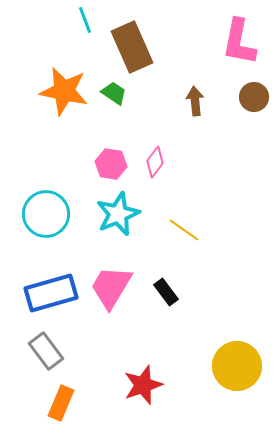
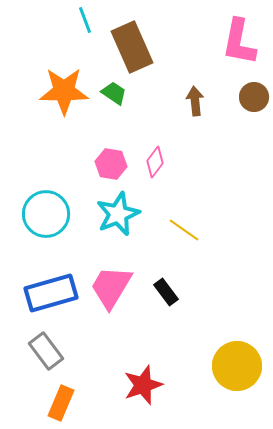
orange star: rotated 12 degrees counterclockwise
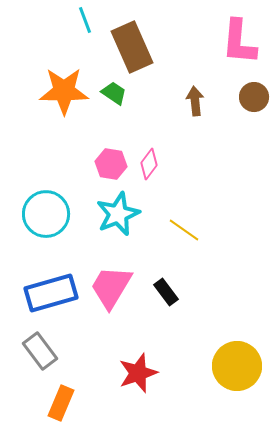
pink L-shape: rotated 6 degrees counterclockwise
pink diamond: moved 6 px left, 2 px down
gray rectangle: moved 6 px left
red star: moved 5 px left, 12 px up
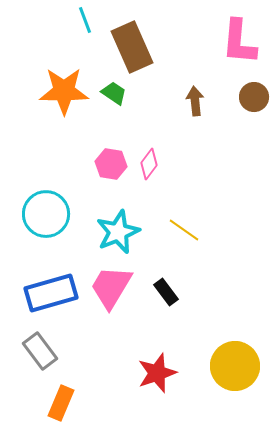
cyan star: moved 18 px down
yellow circle: moved 2 px left
red star: moved 19 px right
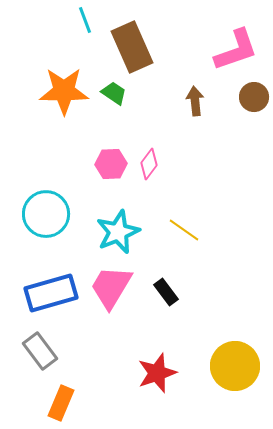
pink L-shape: moved 3 px left, 8 px down; rotated 114 degrees counterclockwise
pink hexagon: rotated 12 degrees counterclockwise
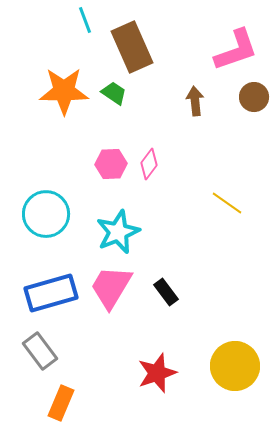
yellow line: moved 43 px right, 27 px up
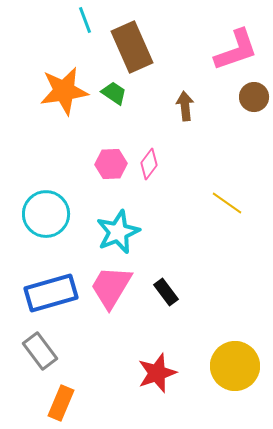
orange star: rotated 9 degrees counterclockwise
brown arrow: moved 10 px left, 5 px down
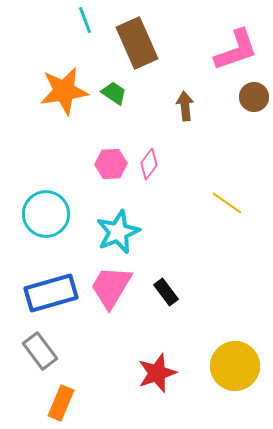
brown rectangle: moved 5 px right, 4 px up
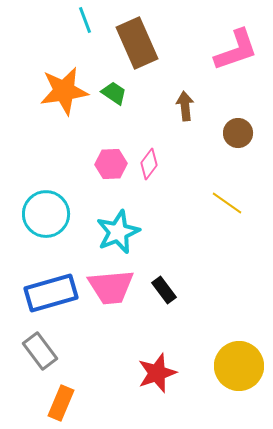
brown circle: moved 16 px left, 36 px down
pink trapezoid: rotated 126 degrees counterclockwise
black rectangle: moved 2 px left, 2 px up
yellow circle: moved 4 px right
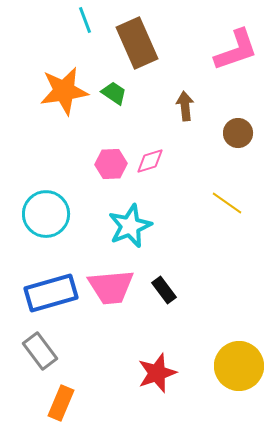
pink diamond: moved 1 px right, 3 px up; rotated 36 degrees clockwise
cyan star: moved 12 px right, 6 px up
